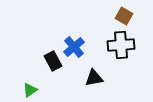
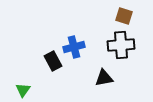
brown square: rotated 12 degrees counterclockwise
blue cross: rotated 25 degrees clockwise
black triangle: moved 10 px right
green triangle: moved 7 px left; rotated 21 degrees counterclockwise
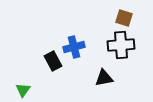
brown square: moved 2 px down
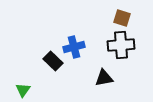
brown square: moved 2 px left
black rectangle: rotated 18 degrees counterclockwise
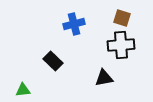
blue cross: moved 23 px up
green triangle: rotated 49 degrees clockwise
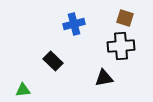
brown square: moved 3 px right
black cross: moved 1 px down
